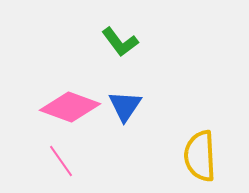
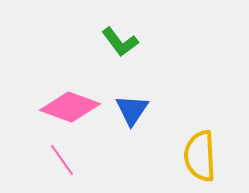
blue triangle: moved 7 px right, 4 px down
pink line: moved 1 px right, 1 px up
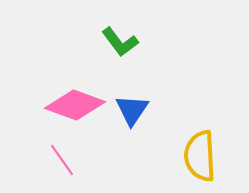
pink diamond: moved 5 px right, 2 px up
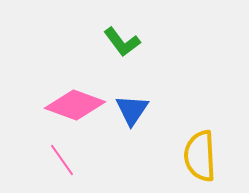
green L-shape: moved 2 px right
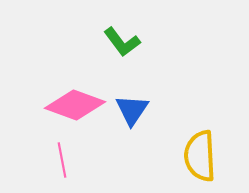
pink line: rotated 24 degrees clockwise
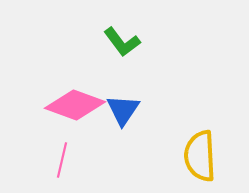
blue triangle: moved 9 px left
pink line: rotated 24 degrees clockwise
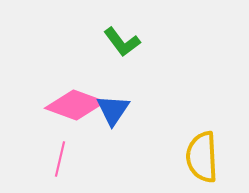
blue triangle: moved 10 px left
yellow semicircle: moved 2 px right, 1 px down
pink line: moved 2 px left, 1 px up
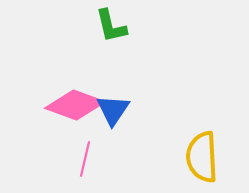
green L-shape: moved 11 px left, 16 px up; rotated 24 degrees clockwise
pink line: moved 25 px right
